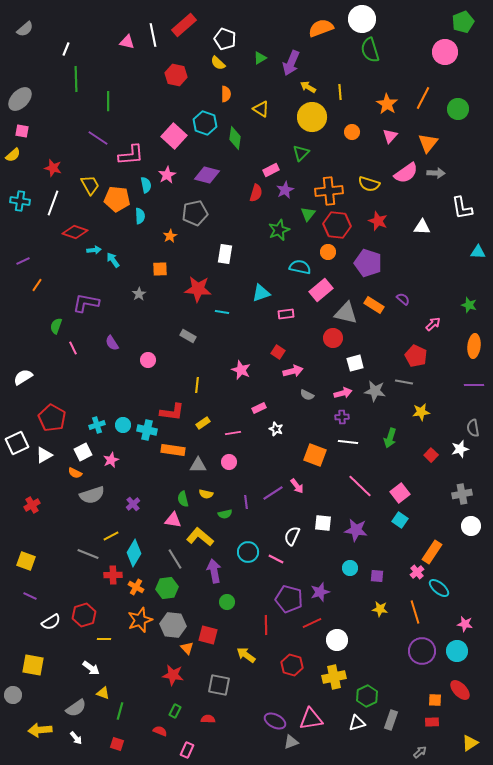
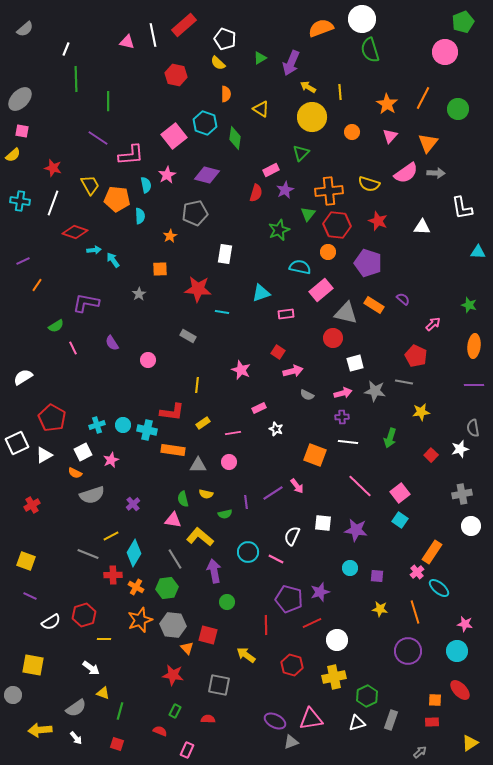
pink square at (174, 136): rotated 10 degrees clockwise
green semicircle at (56, 326): rotated 140 degrees counterclockwise
purple circle at (422, 651): moved 14 px left
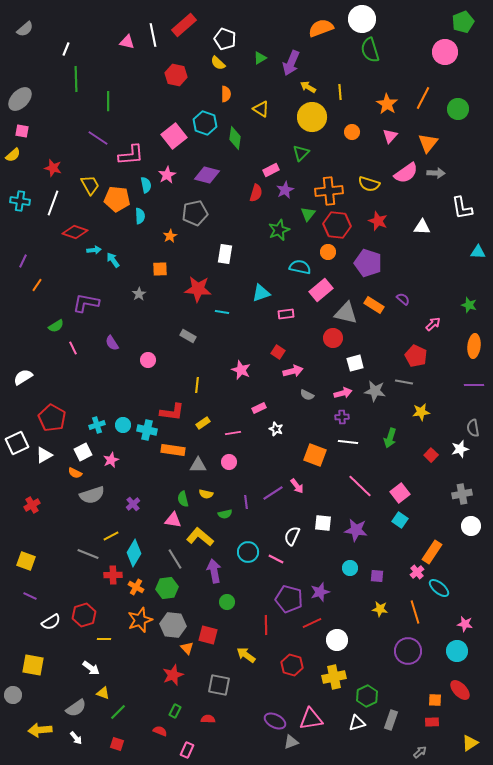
purple line at (23, 261): rotated 40 degrees counterclockwise
red star at (173, 675): rotated 30 degrees counterclockwise
green line at (120, 711): moved 2 px left, 1 px down; rotated 30 degrees clockwise
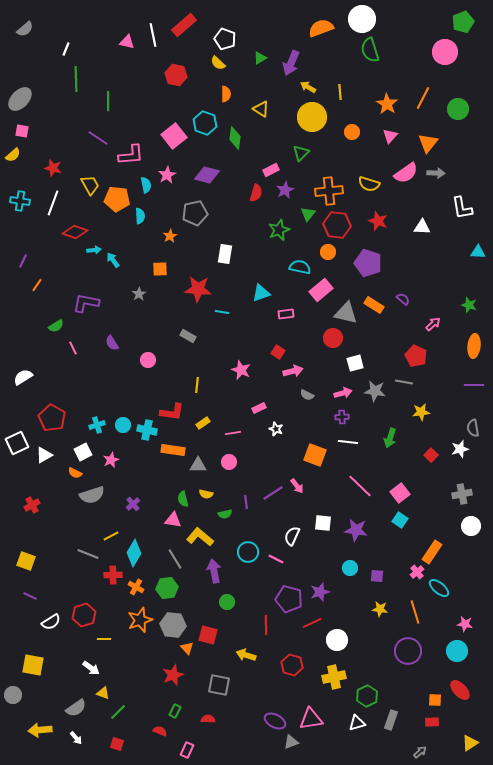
yellow arrow at (246, 655): rotated 18 degrees counterclockwise
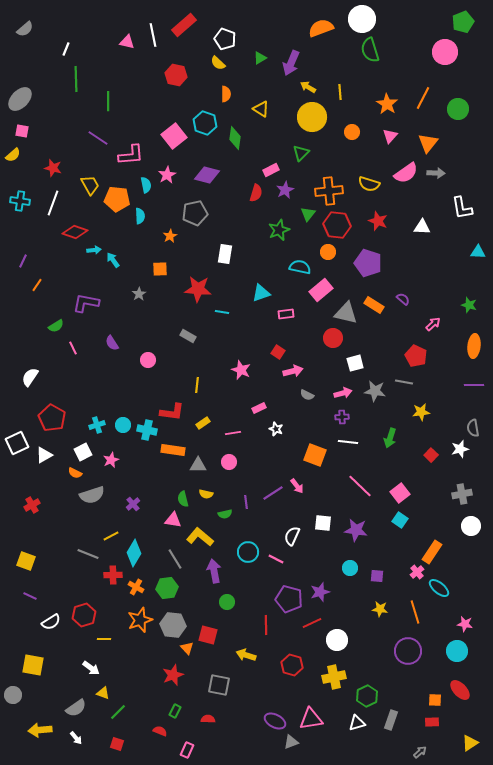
white semicircle at (23, 377): moved 7 px right; rotated 24 degrees counterclockwise
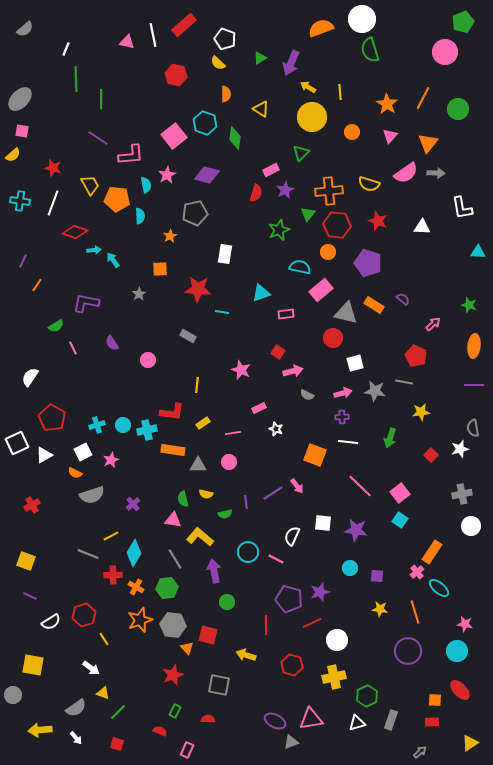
green line at (108, 101): moved 7 px left, 2 px up
cyan cross at (147, 430): rotated 24 degrees counterclockwise
yellow line at (104, 639): rotated 56 degrees clockwise
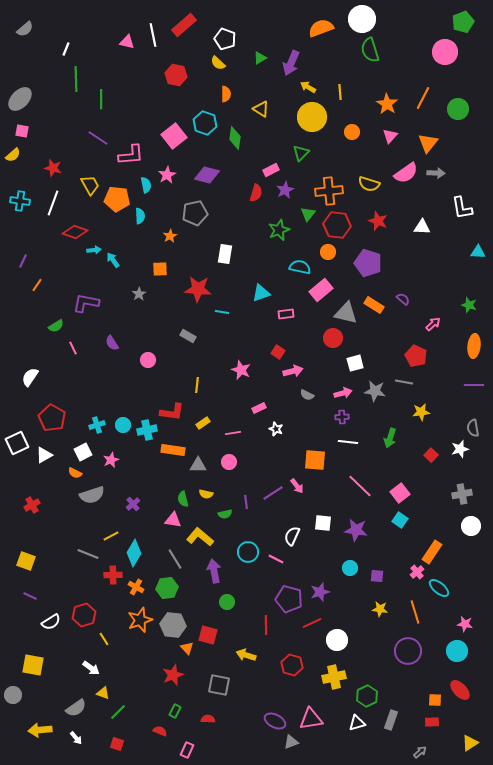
orange square at (315, 455): moved 5 px down; rotated 15 degrees counterclockwise
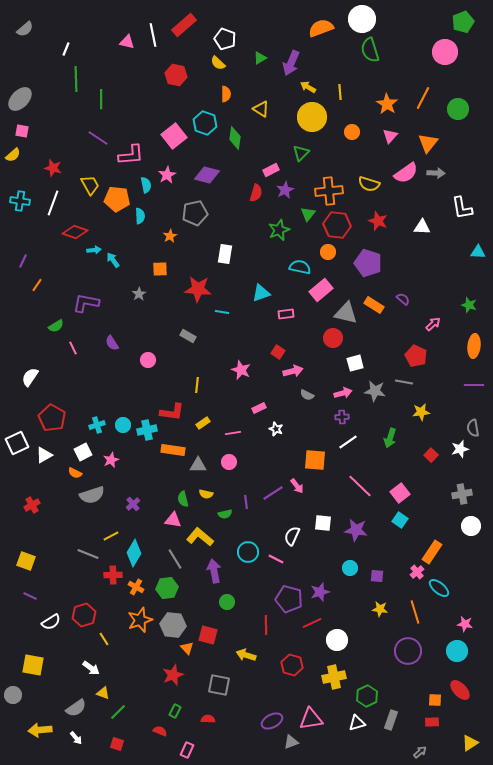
white line at (348, 442): rotated 42 degrees counterclockwise
purple ellipse at (275, 721): moved 3 px left; rotated 55 degrees counterclockwise
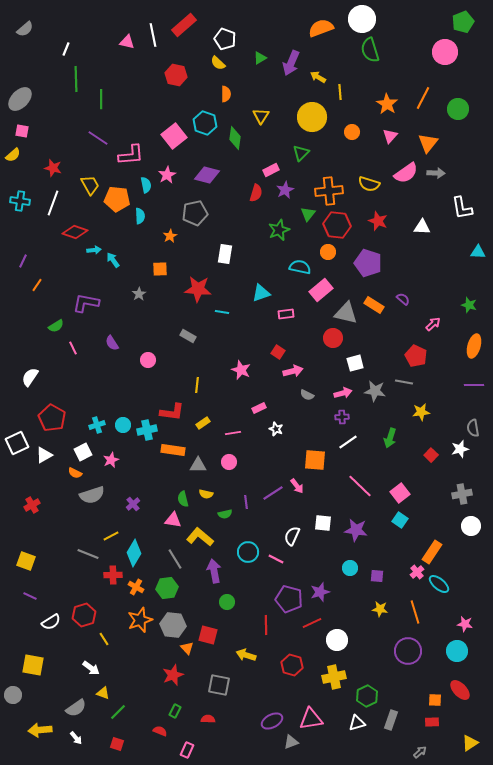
yellow arrow at (308, 87): moved 10 px right, 10 px up
yellow triangle at (261, 109): moved 7 px down; rotated 30 degrees clockwise
orange ellipse at (474, 346): rotated 10 degrees clockwise
cyan ellipse at (439, 588): moved 4 px up
